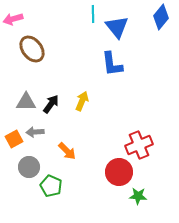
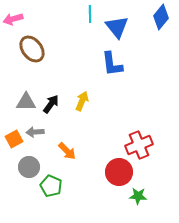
cyan line: moved 3 px left
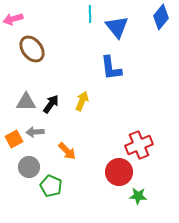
blue L-shape: moved 1 px left, 4 px down
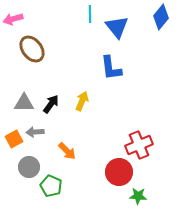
gray triangle: moved 2 px left, 1 px down
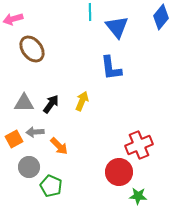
cyan line: moved 2 px up
orange arrow: moved 8 px left, 5 px up
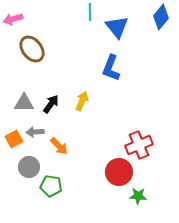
blue L-shape: rotated 28 degrees clockwise
green pentagon: rotated 15 degrees counterclockwise
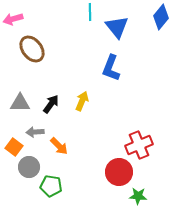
gray triangle: moved 4 px left
orange square: moved 8 px down; rotated 24 degrees counterclockwise
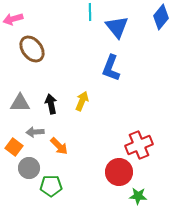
black arrow: rotated 48 degrees counterclockwise
gray circle: moved 1 px down
green pentagon: rotated 10 degrees counterclockwise
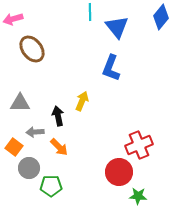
black arrow: moved 7 px right, 12 px down
orange arrow: moved 1 px down
